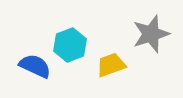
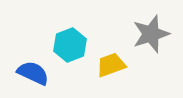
blue semicircle: moved 2 px left, 7 px down
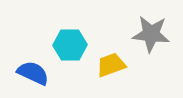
gray star: rotated 24 degrees clockwise
cyan hexagon: rotated 20 degrees clockwise
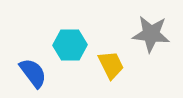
yellow trapezoid: rotated 84 degrees clockwise
blue semicircle: rotated 28 degrees clockwise
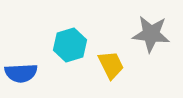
cyan hexagon: rotated 16 degrees counterclockwise
blue semicircle: moved 12 px left; rotated 124 degrees clockwise
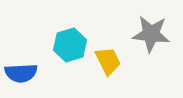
yellow trapezoid: moved 3 px left, 4 px up
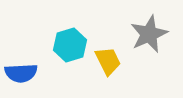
gray star: moved 2 px left; rotated 30 degrees counterclockwise
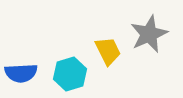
cyan hexagon: moved 29 px down
yellow trapezoid: moved 10 px up
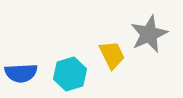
yellow trapezoid: moved 4 px right, 4 px down
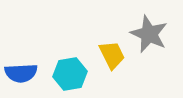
gray star: rotated 24 degrees counterclockwise
cyan hexagon: rotated 8 degrees clockwise
